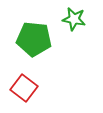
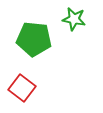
red square: moved 2 px left
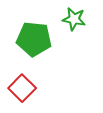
red square: rotated 8 degrees clockwise
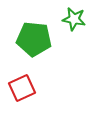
red square: rotated 20 degrees clockwise
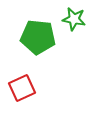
green pentagon: moved 4 px right, 2 px up
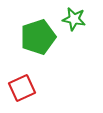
green pentagon: rotated 24 degrees counterclockwise
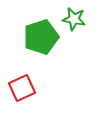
green pentagon: moved 3 px right
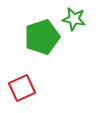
green pentagon: moved 1 px right
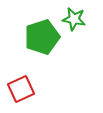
red square: moved 1 px left, 1 px down
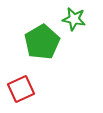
green pentagon: moved 5 px down; rotated 12 degrees counterclockwise
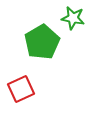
green star: moved 1 px left, 1 px up
